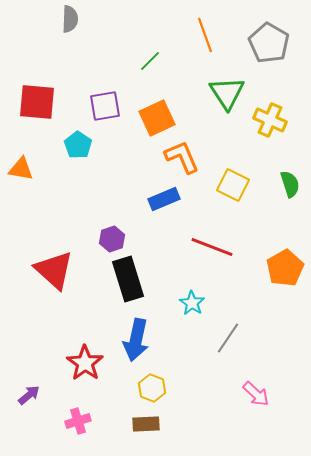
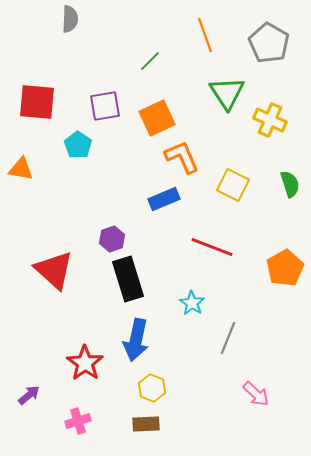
gray line: rotated 12 degrees counterclockwise
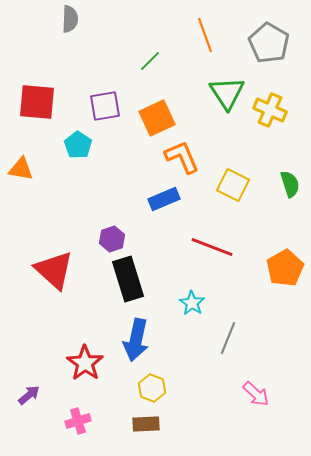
yellow cross: moved 10 px up
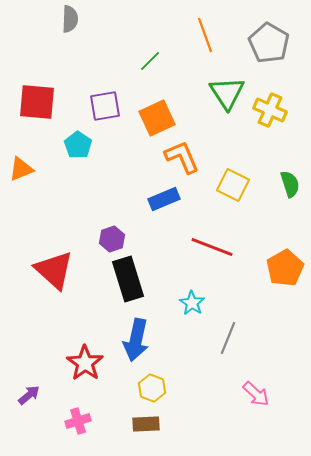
orange triangle: rotated 32 degrees counterclockwise
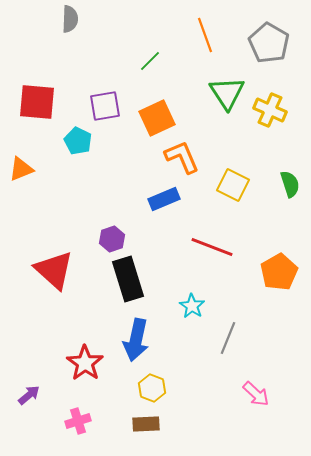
cyan pentagon: moved 4 px up; rotated 8 degrees counterclockwise
orange pentagon: moved 6 px left, 4 px down
cyan star: moved 3 px down
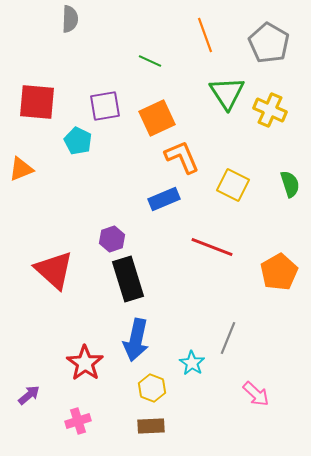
green line: rotated 70 degrees clockwise
cyan star: moved 57 px down
brown rectangle: moved 5 px right, 2 px down
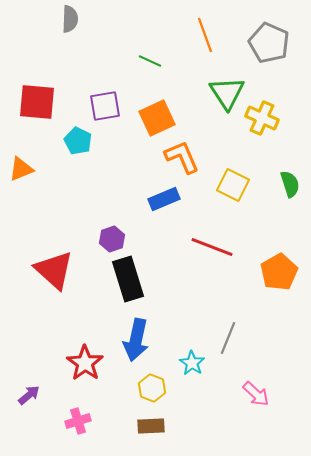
gray pentagon: rotated 6 degrees counterclockwise
yellow cross: moved 8 px left, 8 px down
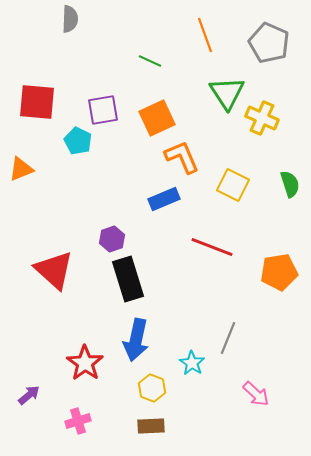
purple square: moved 2 px left, 4 px down
orange pentagon: rotated 21 degrees clockwise
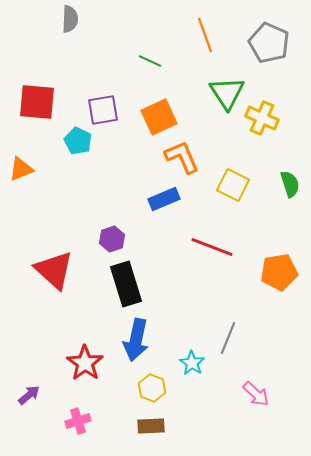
orange square: moved 2 px right, 1 px up
black rectangle: moved 2 px left, 5 px down
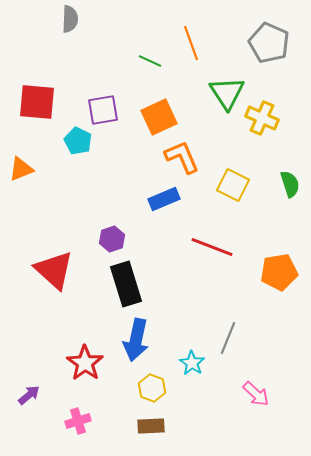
orange line: moved 14 px left, 8 px down
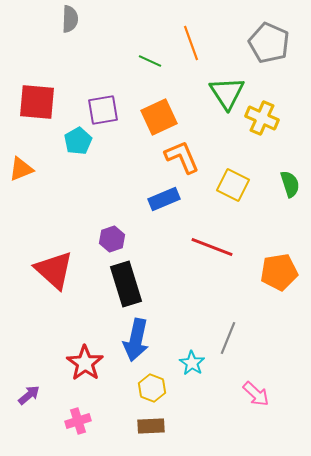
cyan pentagon: rotated 16 degrees clockwise
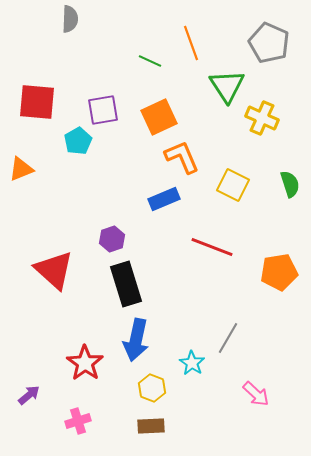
green triangle: moved 7 px up
gray line: rotated 8 degrees clockwise
